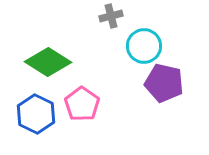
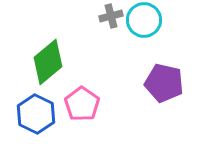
cyan circle: moved 26 px up
green diamond: rotated 72 degrees counterclockwise
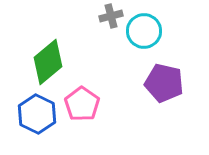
cyan circle: moved 11 px down
blue hexagon: moved 1 px right
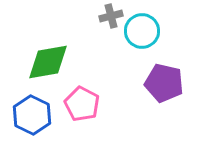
cyan circle: moved 2 px left
green diamond: rotated 30 degrees clockwise
pink pentagon: rotated 8 degrees counterclockwise
blue hexagon: moved 5 px left, 1 px down
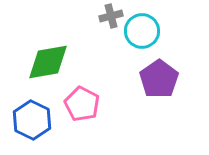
purple pentagon: moved 5 px left, 4 px up; rotated 24 degrees clockwise
blue hexagon: moved 5 px down
